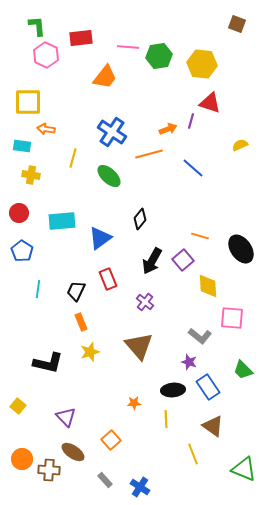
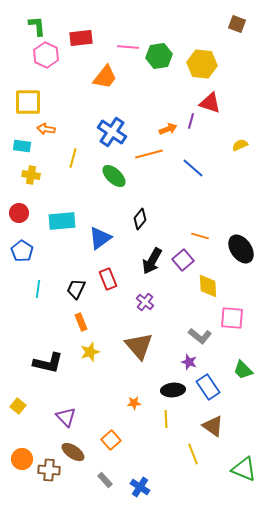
green ellipse at (109, 176): moved 5 px right
black trapezoid at (76, 291): moved 2 px up
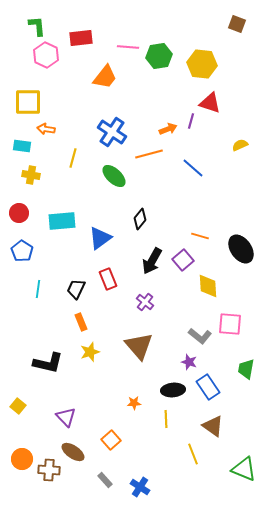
pink square at (232, 318): moved 2 px left, 6 px down
green trapezoid at (243, 370): moved 3 px right, 1 px up; rotated 55 degrees clockwise
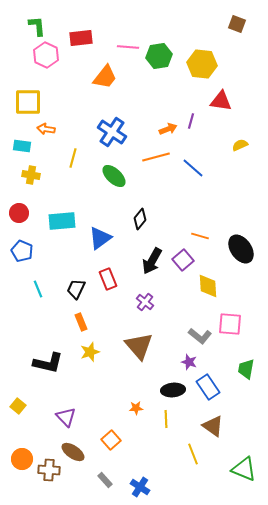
red triangle at (210, 103): moved 11 px right, 2 px up; rotated 10 degrees counterclockwise
orange line at (149, 154): moved 7 px right, 3 px down
blue pentagon at (22, 251): rotated 10 degrees counterclockwise
cyan line at (38, 289): rotated 30 degrees counterclockwise
orange star at (134, 403): moved 2 px right, 5 px down
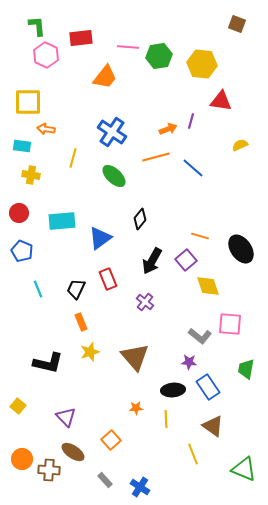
purple square at (183, 260): moved 3 px right
yellow diamond at (208, 286): rotated 15 degrees counterclockwise
brown triangle at (139, 346): moved 4 px left, 11 px down
purple star at (189, 362): rotated 14 degrees counterclockwise
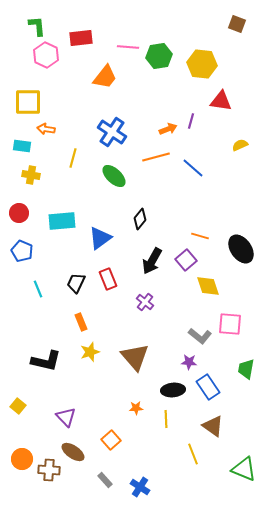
black trapezoid at (76, 289): moved 6 px up
black L-shape at (48, 363): moved 2 px left, 2 px up
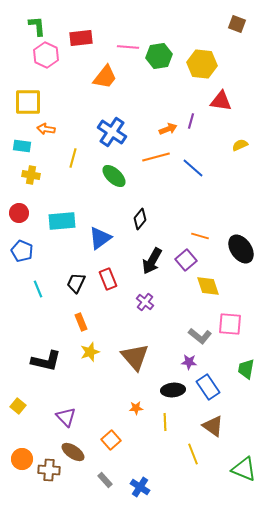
yellow line at (166, 419): moved 1 px left, 3 px down
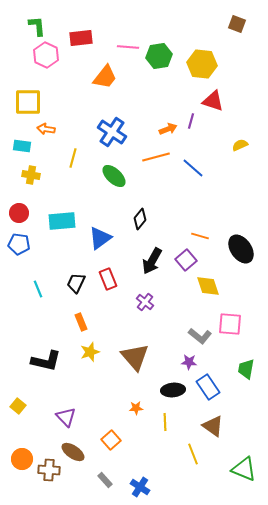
red triangle at (221, 101): moved 8 px left; rotated 10 degrees clockwise
blue pentagon at (22, 251): moved 3 px left, 7 px up; rotated 15 degrees counterclockwise
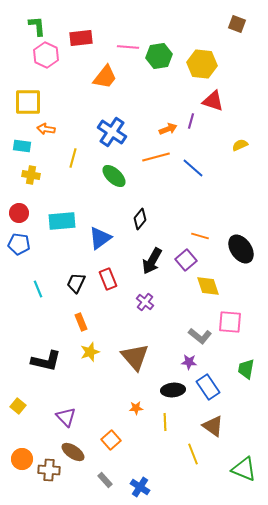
pink square at (230, 324): moved 2 px up
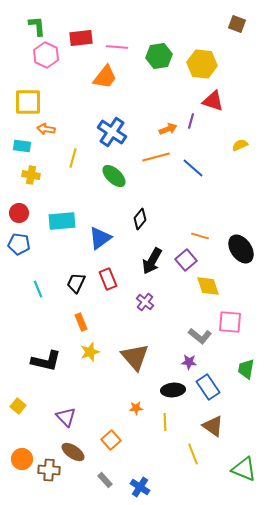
pink line at (128, 47): moved 11 px left
